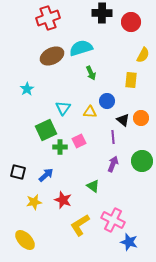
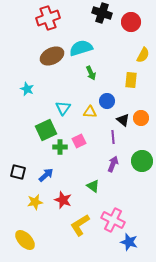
black cross: rotated 18 degrees clockwise
cyan star: rotated 16 degrees counterclockwise
yellow star: moved 1 px right
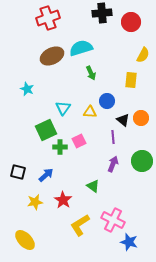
black cross: rotated 24 degrees counterclockwise
red star: rotated 12 degrees clockwise
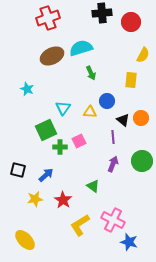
black square: moved 2 px up
yellow star: moved 3 px up
